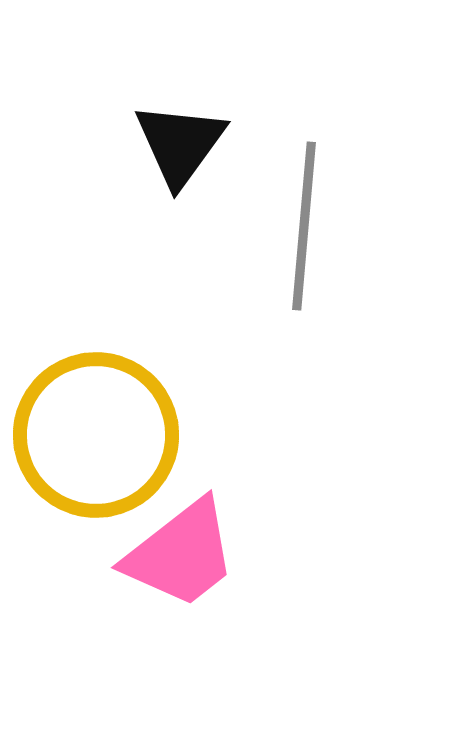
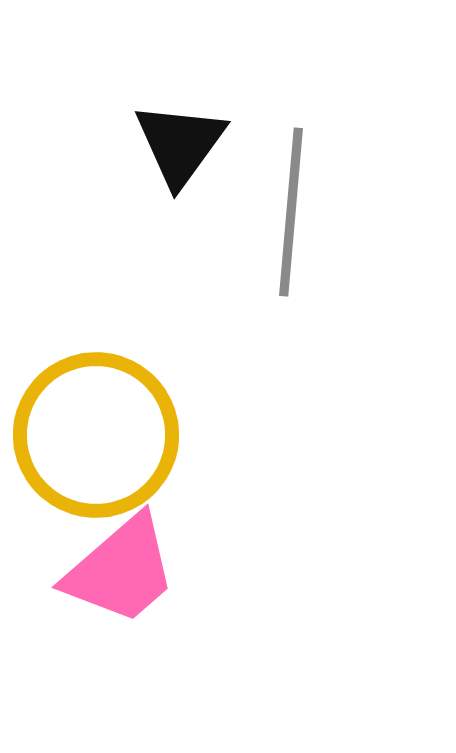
gray line: moved 13 px left, 14 px up
pink trapezoid: moved 60 px left, 16 px down; rotated 3 degrees counterclockwise
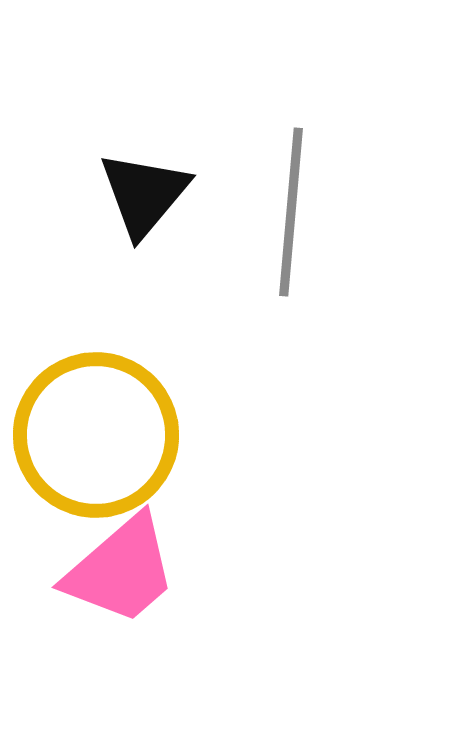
black triangle: moved 36 px left, 50 px down; rotated 4 degrees clockwise
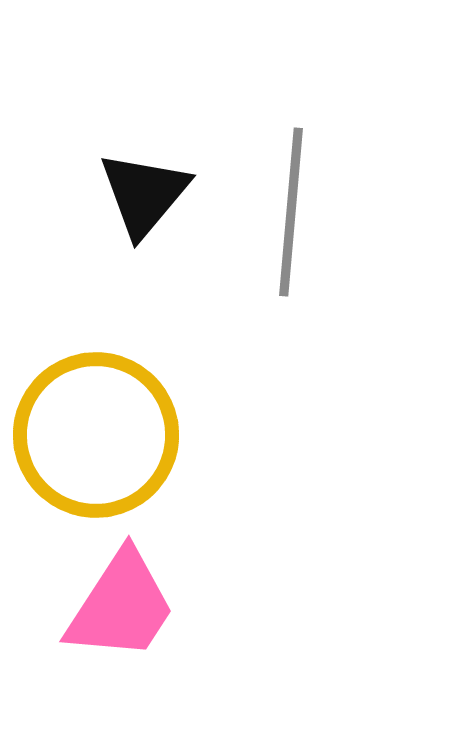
pink trapezoid: moved 36 px down; rotated 16 degrees counterclockwise
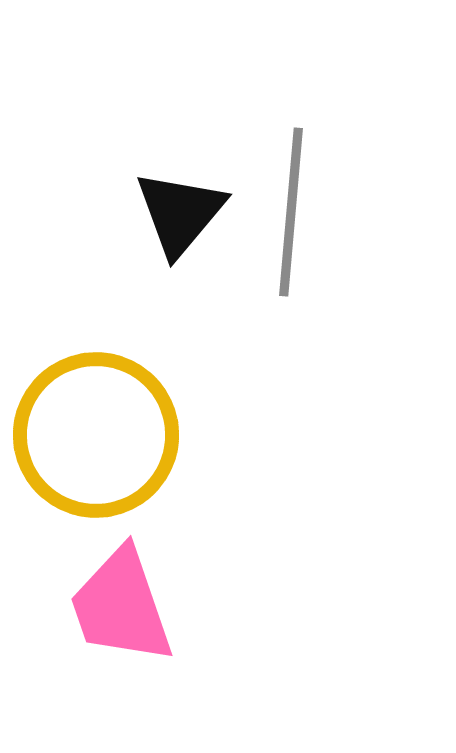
black triangle: moved 36 px right, 19 px down
pink trapezoid: rotated 128 degrees clockwise
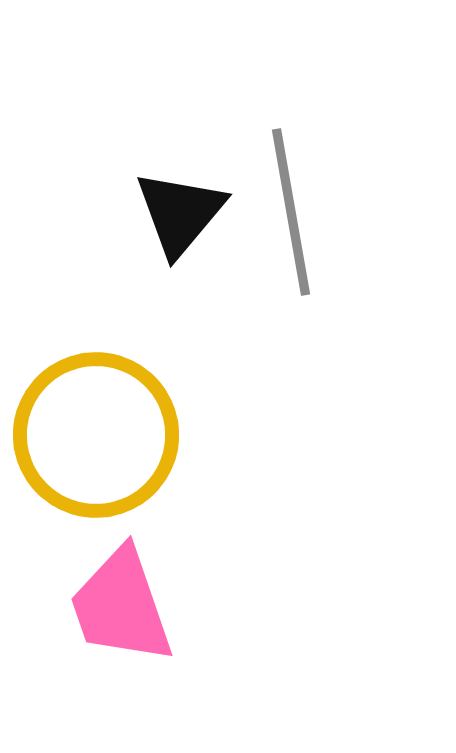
gray line: rotated 15 degrees counterclockwise
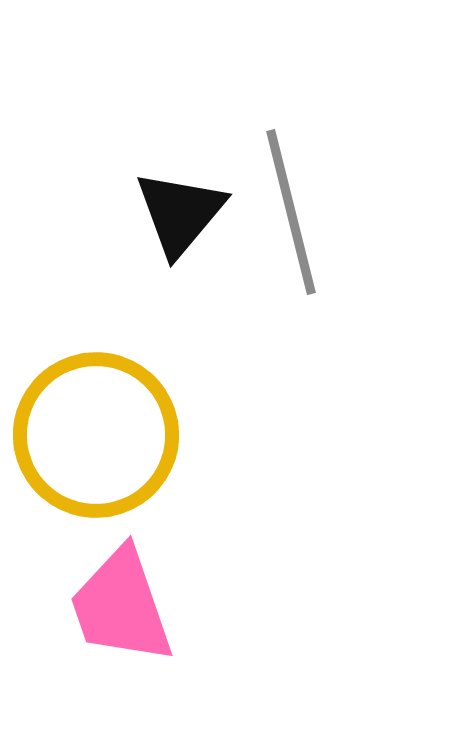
gray line: rotated 4 degrees counterclockwise
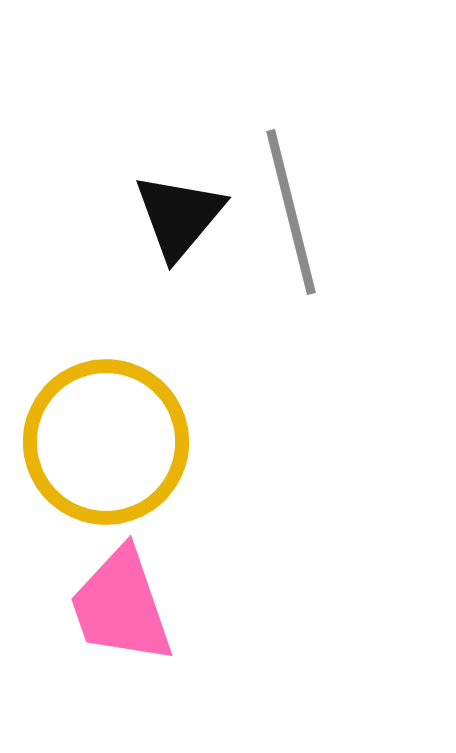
black triangle: moved 1 px left, 3 px down
yellow circle: moved 10 px right, 7 px down
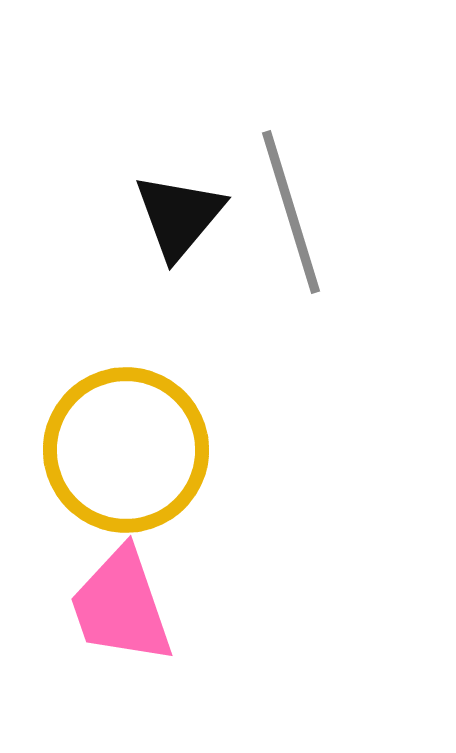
gray line: rotated 3 degrees counterclockwise
yellow circle: moved 20 px right, 8 px down
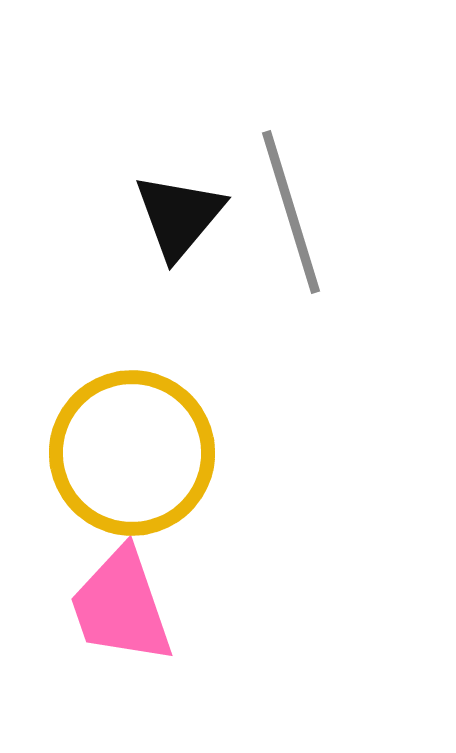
yellow circle: moved 6 px right, 3 px down
